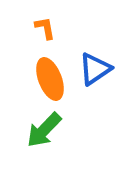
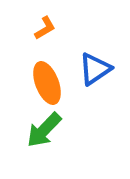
orange L-shape: rotated 70 degrees clockwise
orange ellipse: moved 3 px left, 4 px down
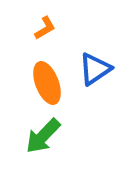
green arrow: moved 1 px left, 6 px down
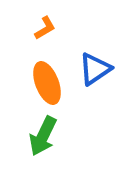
green arrow: rotated 18 degrees counterclockwise
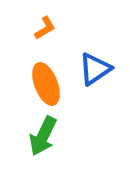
orange ellipse: moved 1 px left, 1 px down
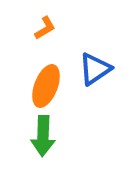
orange ellipse: moved 2 px down; rotated 42 degrees clockwise
green arrow: rotated 24 degrees counterclockwise
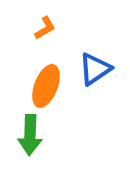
green arrow: moved 13 px left, 1 px up
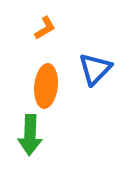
blue triangle: rotated 12 degrees counterclockwise
orange ellipse: rotated 15 degrees counterclockwise
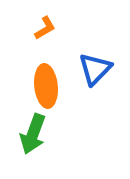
orange ellipse: rotated 12 degrees counterclockwise
green arrow: moved 3 px right, 1 px up; rotated 18 degrees clockwise
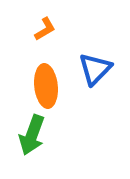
orange L-shape: moved 1 px down
green arrow: moved 1 px left, 1 px down
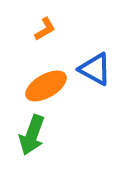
blue triangle: rotated 45 degrees counterclockwise
orange ellipse: rotated 66 degrees clockwise
